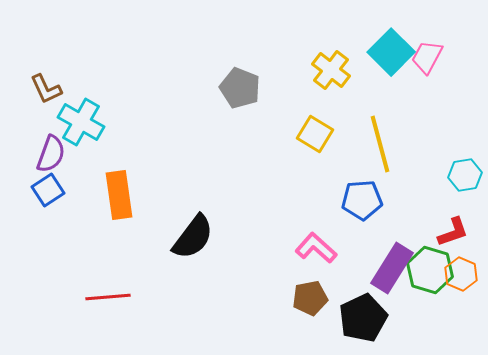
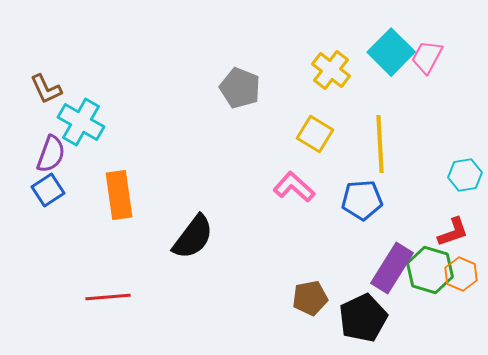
yellow line: rotated 12 degrees clockwise
pink L-shape: moved 22 px left, 61 px up
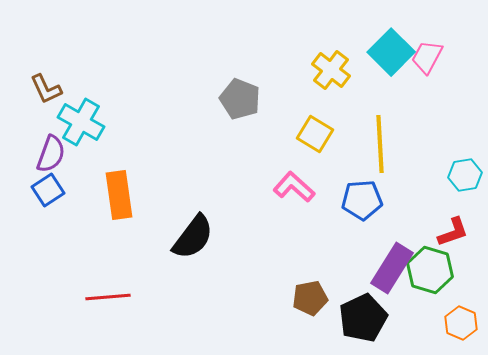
gray pentagon: moved 11 px down
orange hexagon: moved 49 px down
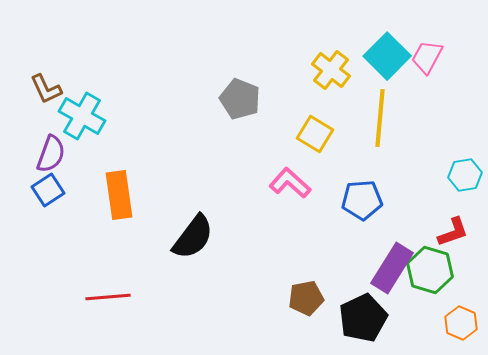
cyan square: moved 4 px left, 4 px down
cyan cross: moved 1 px right, 6 px up
yellow line: moved 26 px up; rotated 8 degrees clockwise
pink L-shape: moved 4 px left, 4 px up
brown pentagon: moved 4 px left
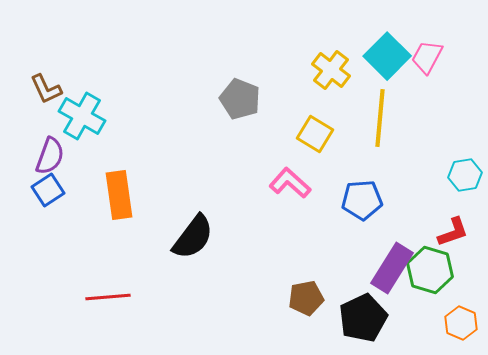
purple semicircle: moved 1 px left, 2 px down
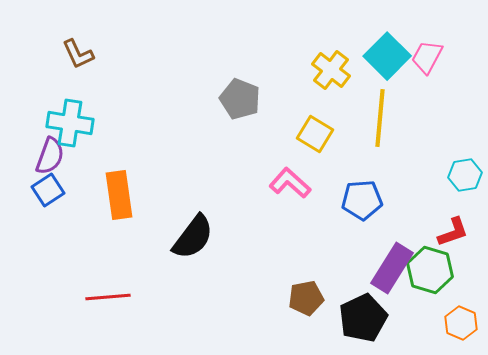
brown L-shape: moved 32 px right, 35 px up
cyan cross: moved 12 px left, 7 px down; rotated 21 degrees counterclockwise
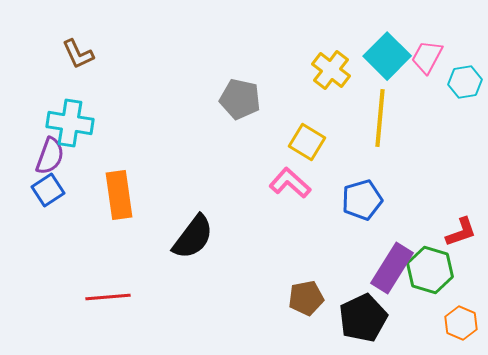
gray pentagon: rotated 9 degrees counterclockwise
yellow square: moved 8 px left, 8 px down
cyan hexagon: moved 93 px up
blue pentagon: rotated 12 degrees counterclockwise
red L-shape: moved 8 px right
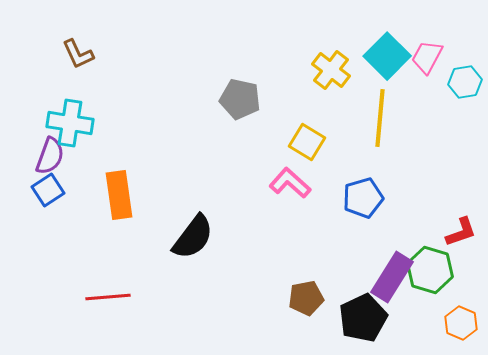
blue pentagon: moved 1 px right, 2 px up
purple rectangle: moved 9 px down
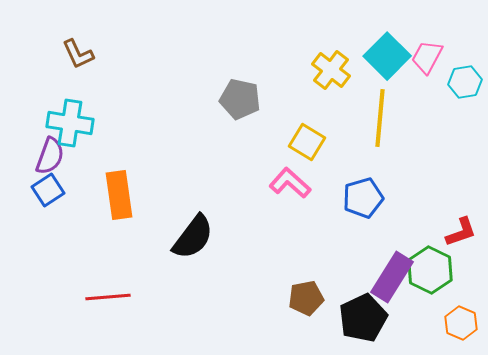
green hexagon: rotated 9 degrees clockwise
